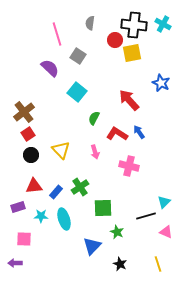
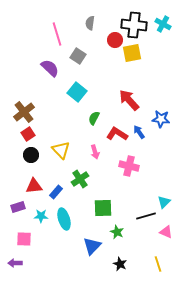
blue star: moved 36 px down; rotated 18 degrees counterclockwise
green cross: moved 8 px up
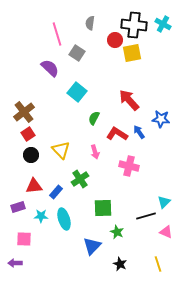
gray square: moved 1 px left, 3 px up
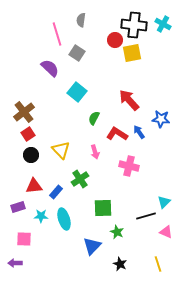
gray semicircle: moved 9 px left, 3 px up
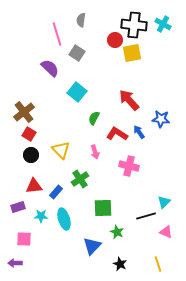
red square: moved 1 px right; rotated 24 degrees counterclockwise
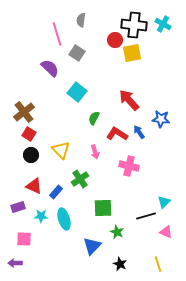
red triangle: rotated 30 degrees clockwise
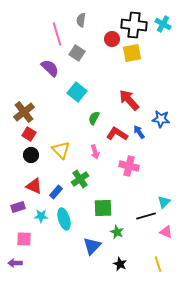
red circle: moved 3 px left, 1 px up
